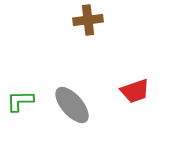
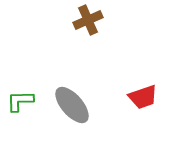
brown cross: rotated 16 degrees counterclockwise
red trapezoid: moved 8 px right, 6 px down
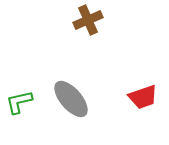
green L-shape: moved 1 px left, 1 px down; rotated 12 degrees counterclockwise
gray ellipse: moved 1 px left, 6 px up
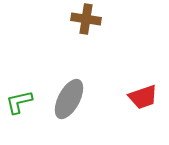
brown cross: moved 2 px left, 1 px up; rotated 32 degrees clockwise
gray ellipse: moved 2 px left; rotated 69 degrees clockwise
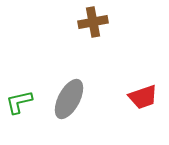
brown cross: moved 7 px right, 3 px down; rotated 20 degrees counterclockwise
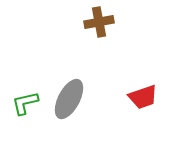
brown cross: moved 6 px right
green L-shape: moved 6 px right, 1 px down
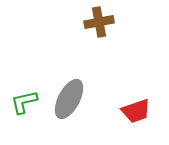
red trapezoid: moved 7 px left, 14 px down
green L-shape: moved 1 px left, 1 px up
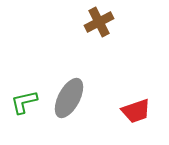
brown cross: rotated 16 degrees counterclockwise
gray ellipse: moved 1 px up
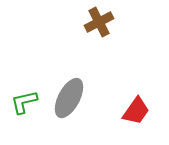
red trapezoid: rotated 36 degrees counterclockwise
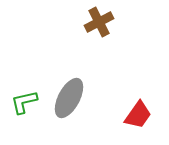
red trapezoid: moved 2 px right, 4 px down
